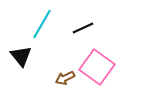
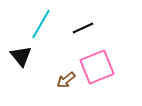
cyan line: moved 1 px left
pink square: rotated 32 degrees clockwise
brown arrow: moved 1 px right, 2 px down; rotated 12 degrees counterclockwise
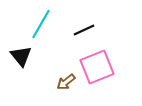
black line: moved 1 px right, 2 px down
brown arrow: moved 2 px down
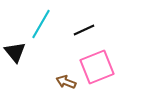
black triangle: moved 6 px left, 4 px up
brown arrow: rotated 60 degrees clockwise
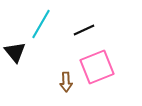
brown arrow: rotated 114 degrees counterclockwise
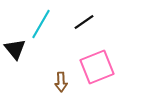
black line: moved 8 px up; rotated 10 degrees counterclockwise
black triangle: moved 3 px up
brown arrow: moved 5 px left
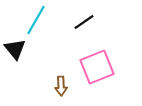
cyan line: moved 5 px left, 4 px up
brown arrow: moved 4 px down
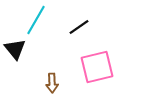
black line: moved 5 px left, 5 px down
pink square: rotated 8 degrees clockwise
brown arrow: moved 9 px left, 3 px up
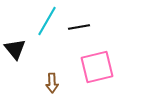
cyan line: moved 11 px right, 1 px down
black line: rotated 25 degrees clockwise
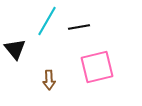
brown arrow: moved 3 px left, 3 px up
